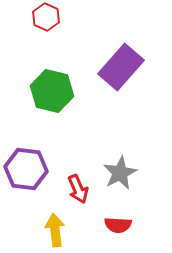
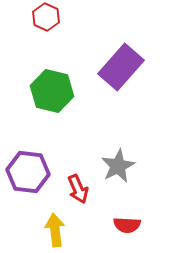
purple hexagon: moved 2 px right, 3 px down
gray star: moved 2 px left, 7 px up
red semicircle: moved 9 px right
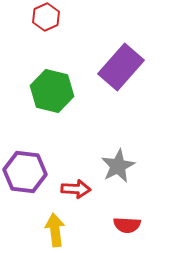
red hexagon: rotated 12 degrees clockwise
purple hexagon: moved 3 px left
red arrow: moved 2 px left; rotated 64 degrees counterclockwise
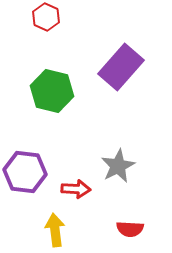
red hexagon: rotated 12 degrees counterclockwise
red semicircle: moved 3 px right, 4 px down
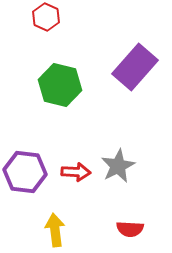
purple rectangle: moved 14 px right
green hexagon: moved 8 px right, 6 px up
red arrow: moved 17 px up
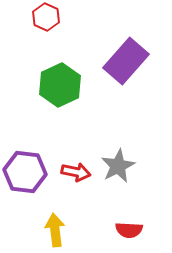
purple rectangle: moved 9 px left, 6 px up
green hexagon: rotated 21 degrees clockwise
red arrow: rotated 8 degrees clockwise
red semicircle: moved 1 px left, 1 px down
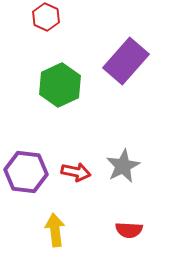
gray star: moved 5 px right
purple hexagon: moved 1 px right
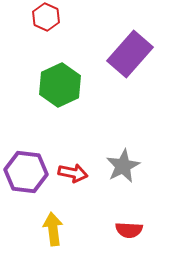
purple rectangle: moved 4 px right, 7 px up
red arrow: moved 3 px left, 1 px down
yellow arrow: moved 2 px left, 1 px up
